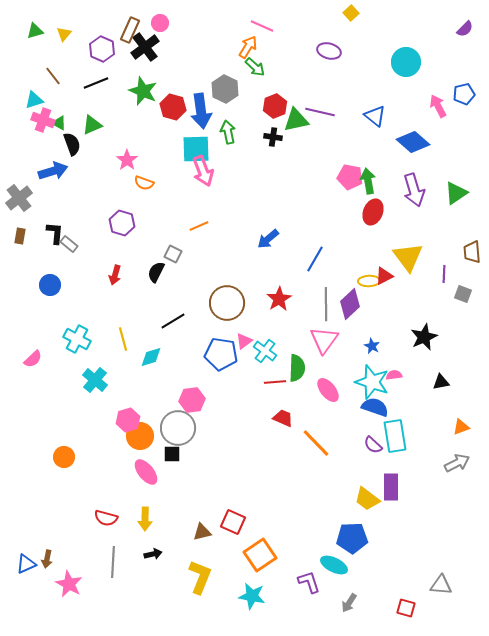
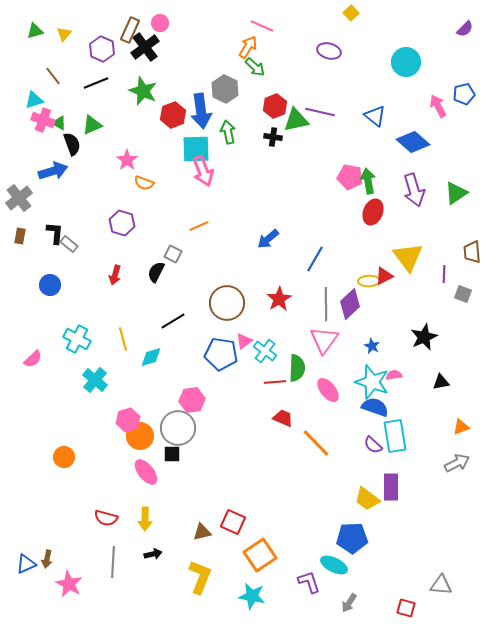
red hexagon at (173, 107): moved 8 px down; rotated 25 degrees clockwise
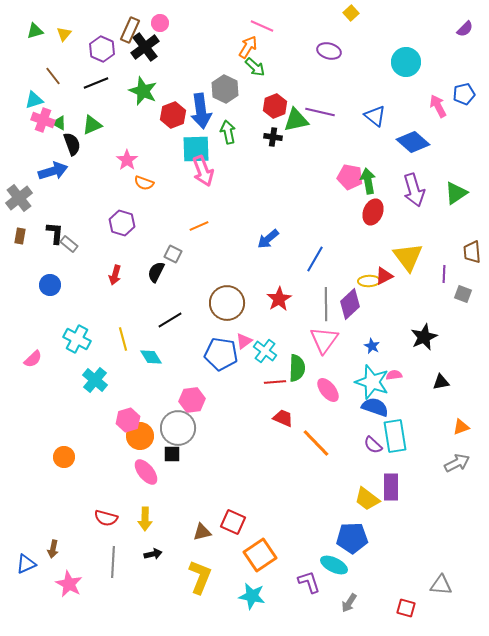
black line at (173, 321): moved 3 px left, 1 px up
cyan diamond at (151, 357): rotated 75 degrees clockwise
brown arrow at (47, 559): moved 6 px right, 10 px up
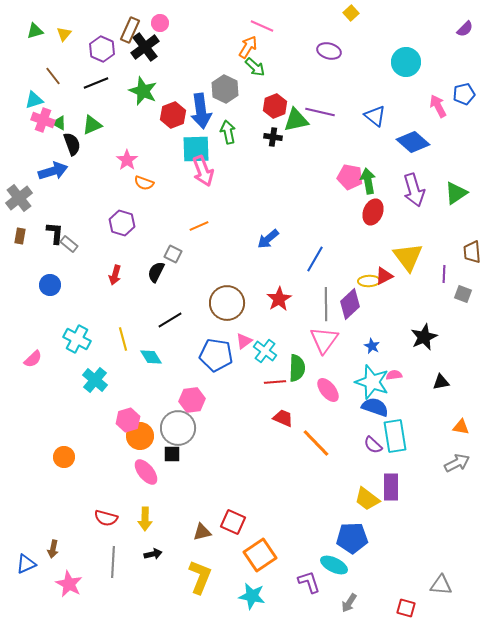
blue pentagon at (221, 354): moved 5 px left, 1 px down
orange triangle at (461, 427): rotated 30 degrees clockwise
